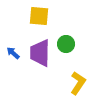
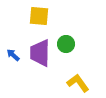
blue arrow: moved 2 px down
yellow L-shape: rotated 70 degrees counterclockwise
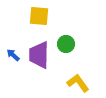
purple trapezoid: moved 1 px left, 2 px down
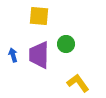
blue arrow: rotated 32 degrees clockwise
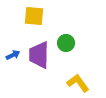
yellow square: moved 5 px left
green circle: moved 1 px up
blue arrow: rotated 80 degrees clockwise
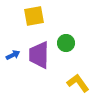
yellow square: rotated 15 degrees counterclockwise
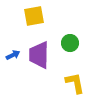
green circle: moved 4 px right
yellow L-shape: moved 3 px left; rotated 25 degrees clockwise
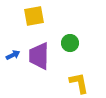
purple trapezoid: moved 1 px down
yellow L-shape: moved 4 px right
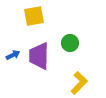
yellow L-shape: rotated 55 degrees clockwise
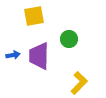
green circle: moved 1 px left, 4 px up
blue arrow: rotated 16 degrees clockwise
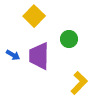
yellow square: rotated 35 degrees counterclockwise
blue arrow: rotated 40 degrees clockwise
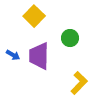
green circle: moved 1 px right, 1 px up
